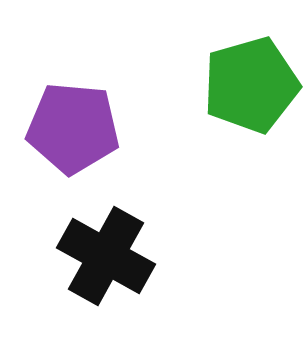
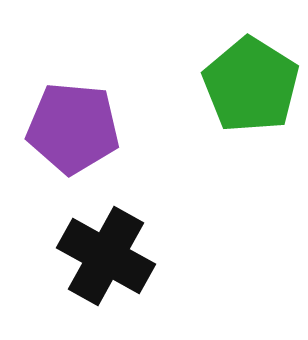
green pentagon: rotated 24 degrees counterclockwise
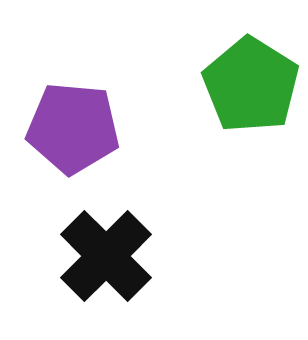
black cross: rotated 16 degrees clockwise
